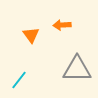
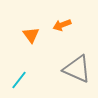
orange arrow: rotated 18 degrees counterclockwise
gray triangle: rotated 24 degrees clockwise
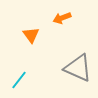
orange arrow: moved 7 px up
gray triangle: moved 1 px right, 1 px up
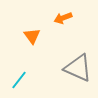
orange arrow: moved 1 px right
orange triangle: moved 1 px right, 1 px down
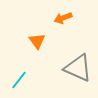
orange triangle: moved 5 px right, 5 px down
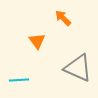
orange arrow: rotated 66 degrees clockwise
cyan line: rotated 48 degrees clockwise
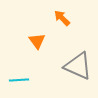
orange arrow: moved 1 px left
gray triangle: moved 2 px up
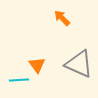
orange triangle: moved 24 px down
gray triangle: moved 1 px right, 2 px up
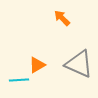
orange triangle: rotated 36 degrees clockwise
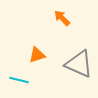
orange triangle: moved 10 px up; rotated 12 degrees clockwise
cyan line: rotated 18 degrees clockwise
